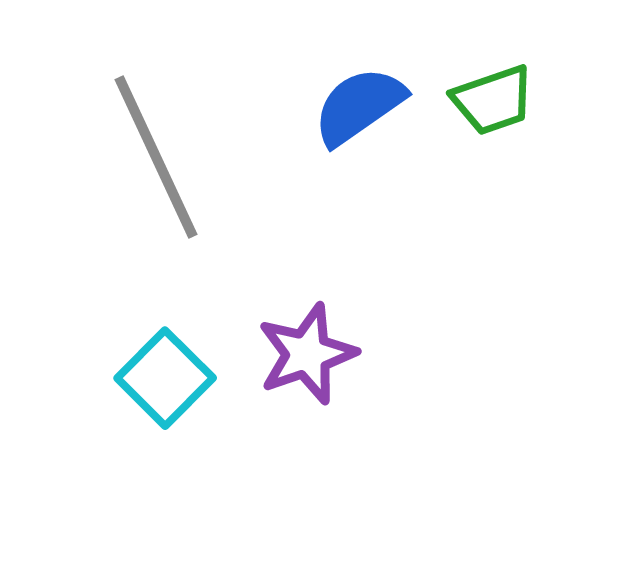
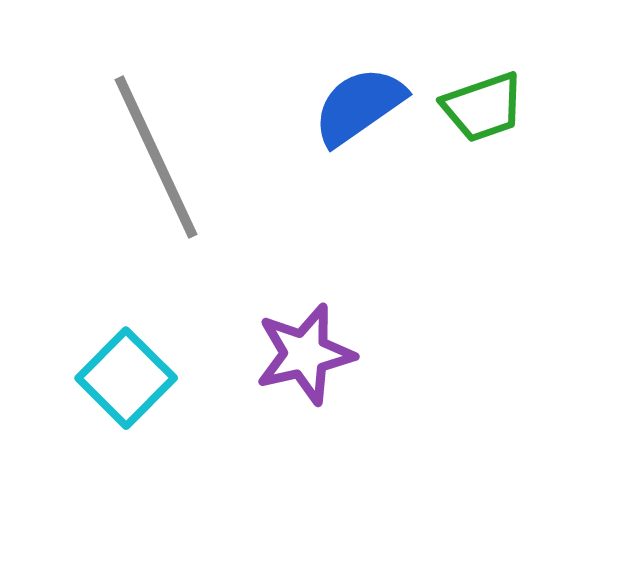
green trapezoid: moved 10 px left, 7 px down
purple star: moved 2 px left; rotated 6 degrees clockwise
cyan square: moved 39 px left
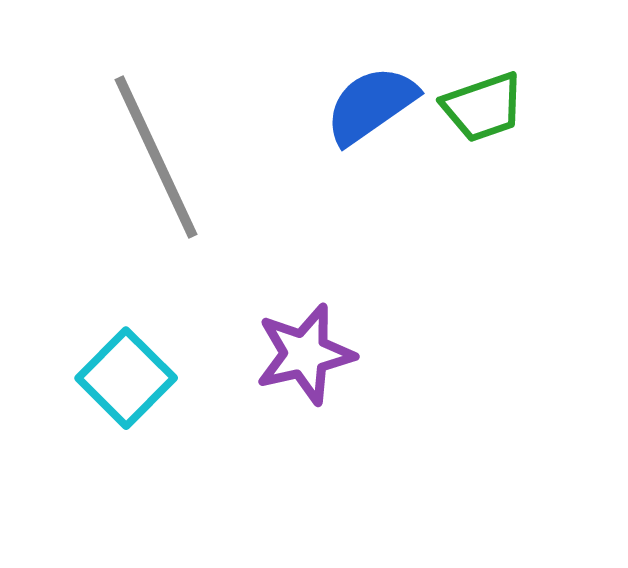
blue semicircle: moved 12 px right, 1 px up
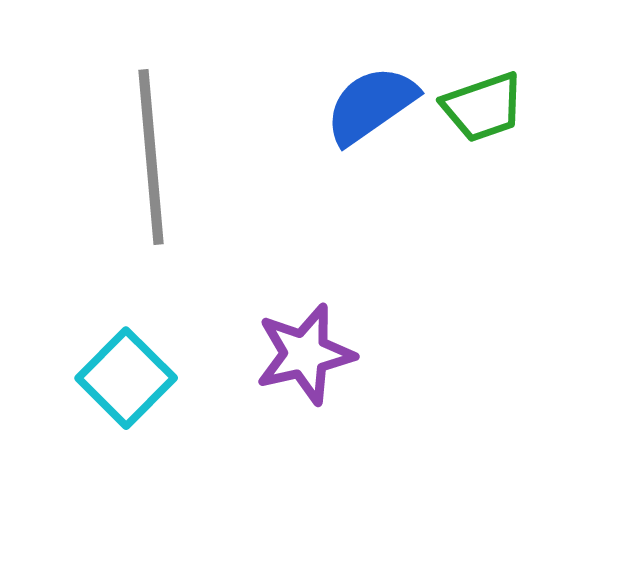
gray line: moved 5 px left; rotated 20 degrees clockwise
